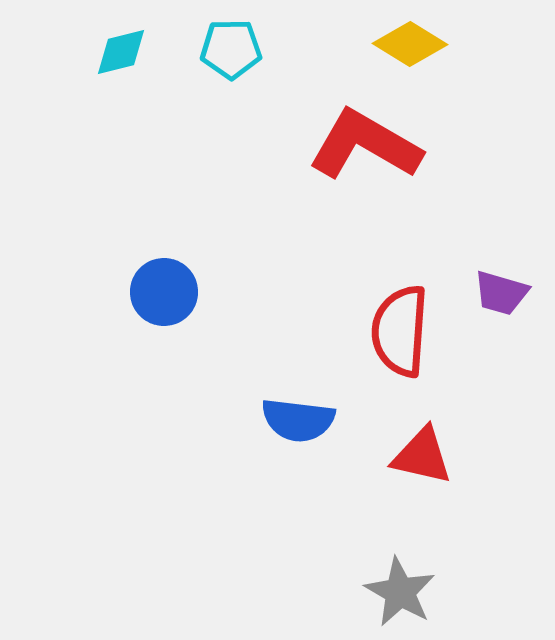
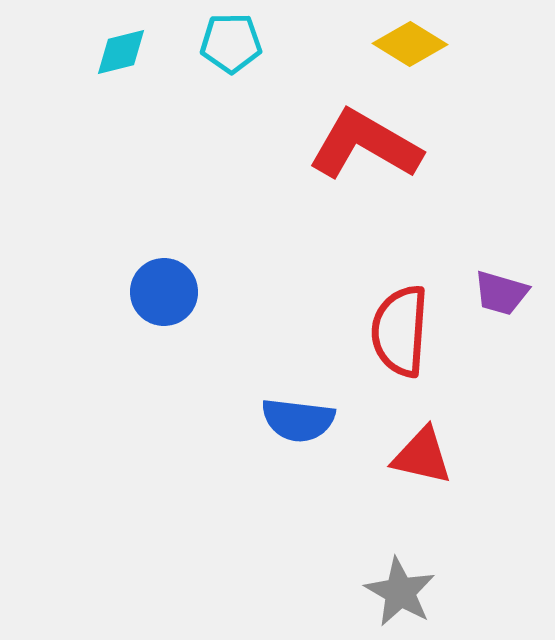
cyan pentagon: moved 6 px up
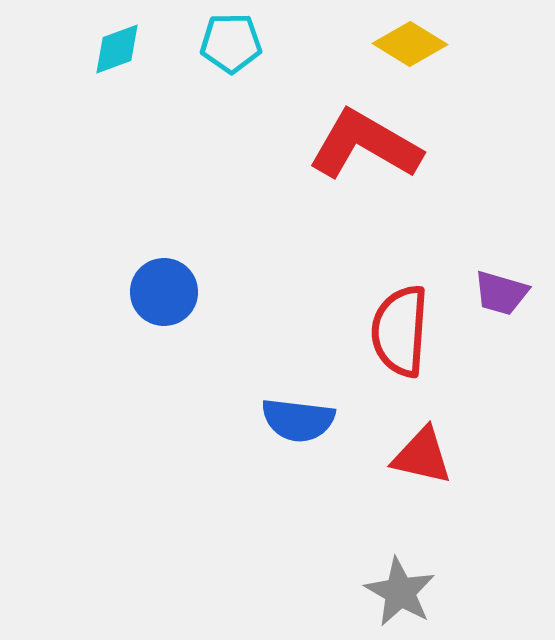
cyan diamond: moved 4 px left, 3 px up; rotated 6 degrees counterclockwise
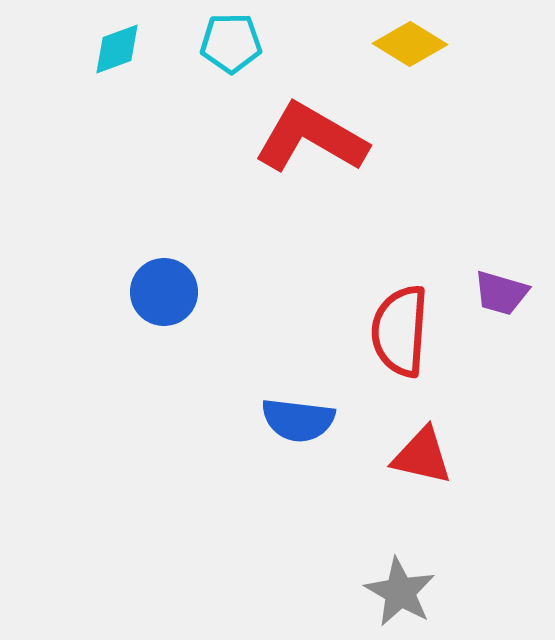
red L-shape: moved 54 px left, 7 px up
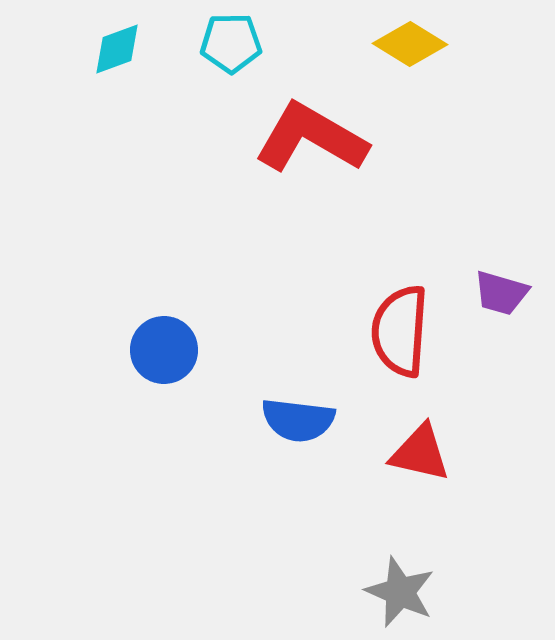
blue circle: moved 58 px down
red triangle: moved 2 px left, 3 px up
gray star: rotated 6 degrees counterclockwise
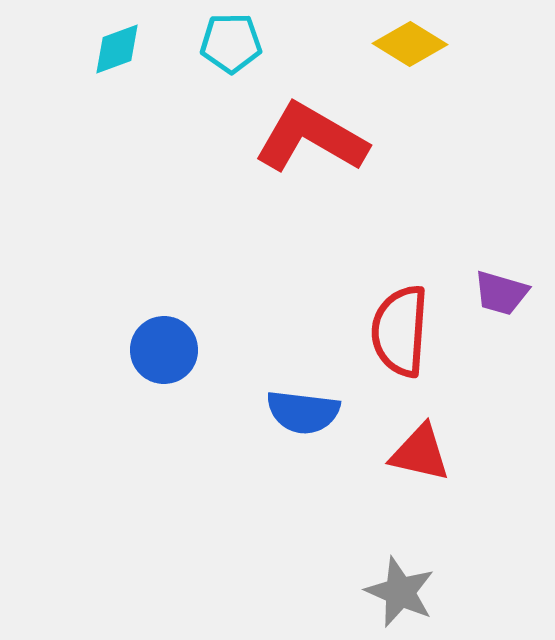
blue semicircle: moved 5 px right, 8 px up
